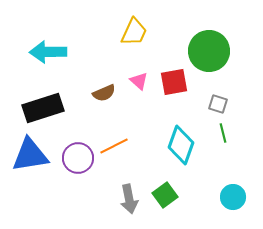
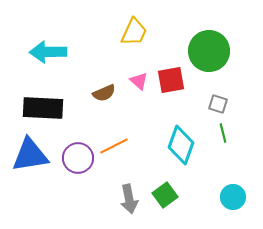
red square: moved 3 px left, 2 px up
black rectangle: rotated 21 degrees clockwise
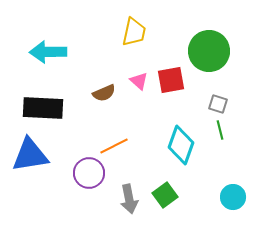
yellow trapezoid: rotated 12 degrees counterclockwise
green line: moved 3 px left, 3 px up
purple circle: moved 11 px right, 15 px down
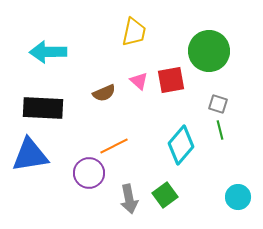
cyan diamond: rotated 21 degrees clockwise
cyan circle: moved 5 px right
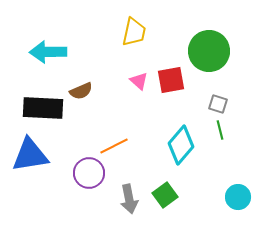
brown semicircle: moved 23 px left, 2 px up
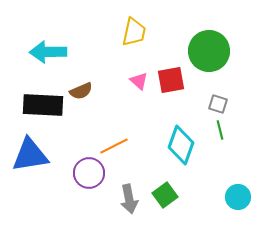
black rectangle: moved 3 px up
cyan diamond: rotated 21 degrees counterclockwise
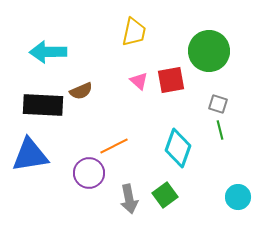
cyan diamond: moved 3 px left, 3 px down
